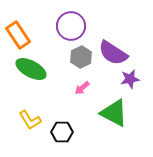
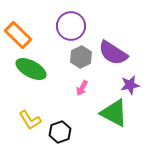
orange rectangle: rotated 12 degrees counterclockwise
purple star: moved 6 px down
pink arrow: rotated 21 degrees counterclockwise
black hexagon: moved 2 px left; rotated 20 degrees counterclockwise
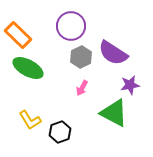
green ellipse: moved 3 px left, 1 px up
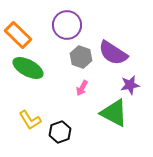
purple circle: moved 4 px left, 1 px up
gray hexagon: rotated 15 degrees counterclockwise
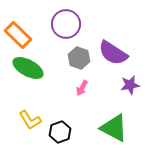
purple circle: moved 1 px left, 1 px up
gray hexagon: moved 2 px left, 1 px down
green triangle: moved 15 px down
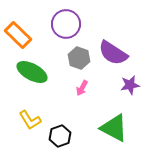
green ellipse: moved 4 px right, 4 px down
black hexagon: moved 4 px down
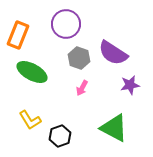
orange rectangle: rotated 68 degrees clockwise
